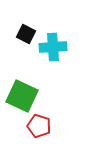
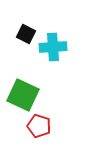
green square: moved 1 px right, 1 px up
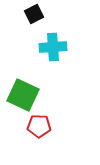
black square: moved 8 px right, 20 px up; rotated 36 degrees clockwise
red pentagon: rotated 15 degrees counterclockwise
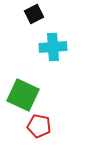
red pentagon: rotated 10 degrees clockwise
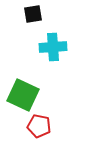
black square: moved 1 px left; rotated 18 degrees clockwise
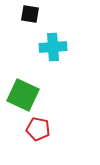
black square: moved 3 px left; rotated 18 degrees clockwise
red pentagon: moved 1 px left, 3 px down
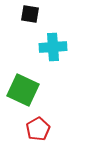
green square: moved 5 px up
red pentagon: rotated 30 degrees clockwise
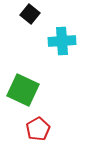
black square: rotated 30 degrees clockwise
cyan cross: moved 9 px right, 6 px up
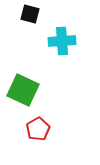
black square: rotated 24 degrees counterclockwise
